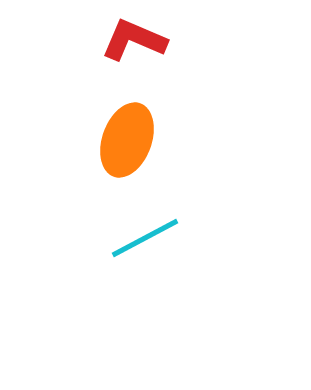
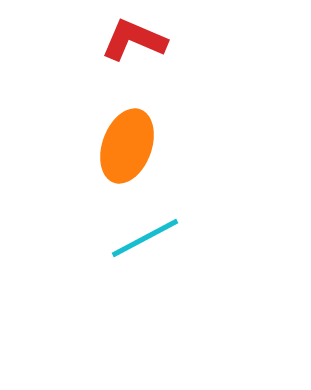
orange ellipse: moved 6 px down
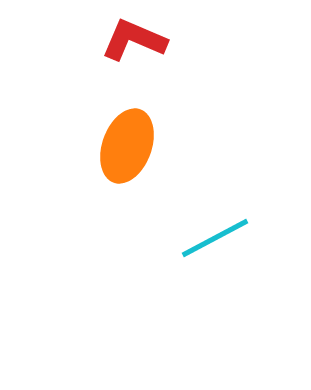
cyan line: moved 70 px right
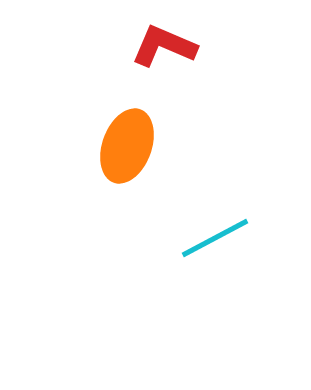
red L-shape: moved 30 px right, 6 px down
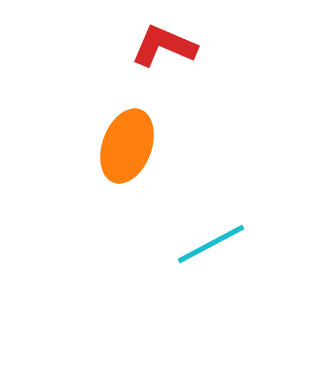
cyan line: moved 4 px left, 6 px down
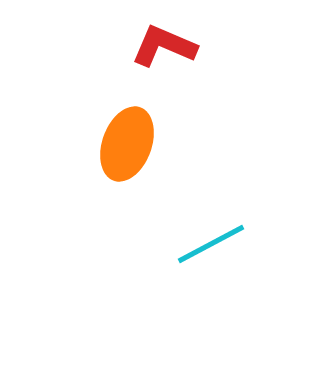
orange ellipse: moved 2 px up
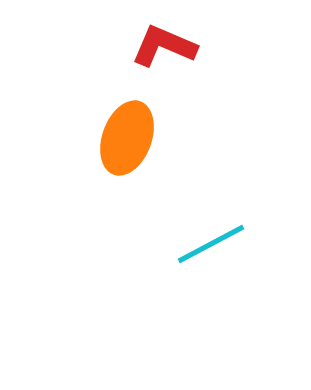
orange ellipse: moved 6 px up
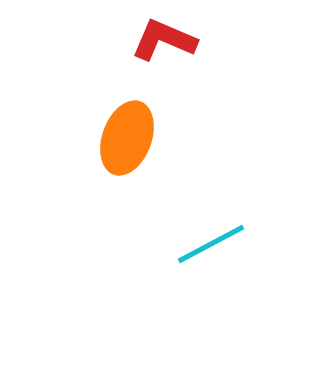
red L-shape: moved 6 px up
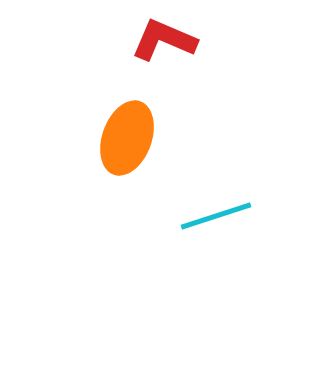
cyan line: moved 5 px right, 28 px up; rotated 10 degrees clockwise
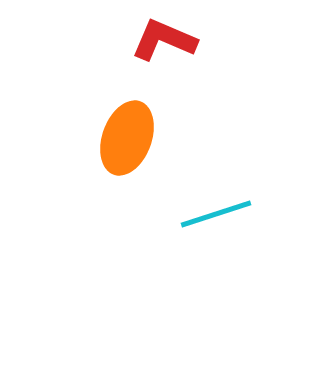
cyan line: moved 2 px up
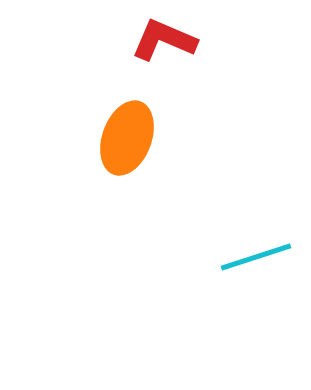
cyan line: moved 40 px right, 43 px down
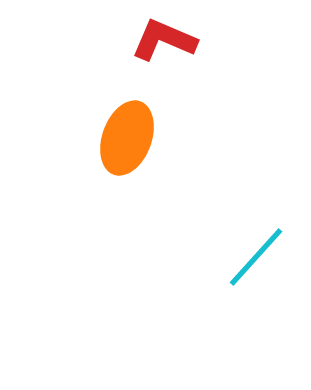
cyan line: rotated 30 degrees counterclockwise
